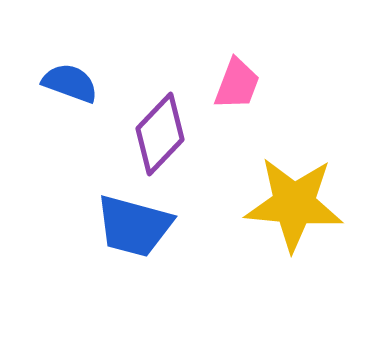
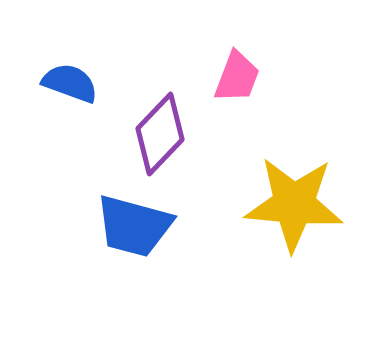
pink trapezoid: moved 7 px up
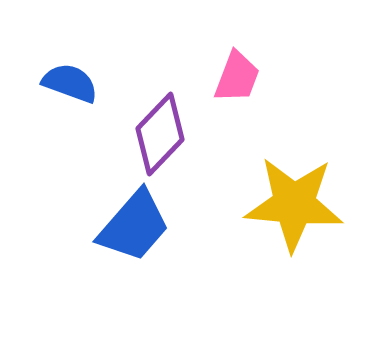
blue trapezoid: rotated 64 degrees counterclockwise
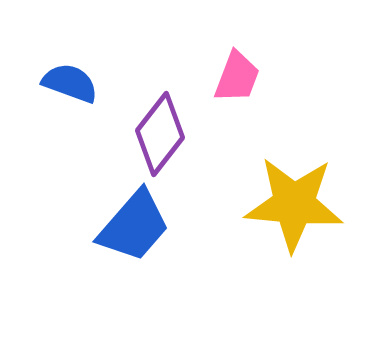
purple diamond: rotated 6 degrees counterclockwise
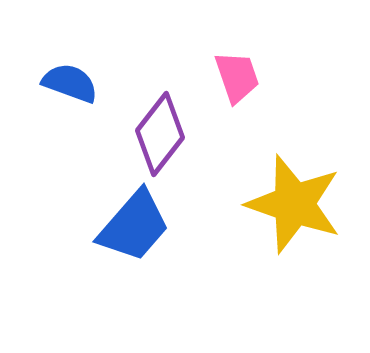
pink trapezoid: rotated 40 degrees counterclockwise
yellow star: rotated 14 degrees clockwise
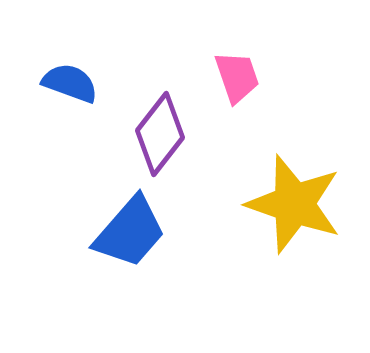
blue trapezoid: moved 4 px left, 6 px down
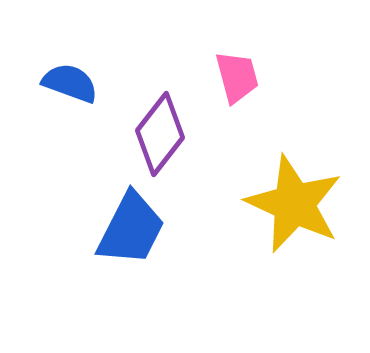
pink trapezoid: rotated 4 degrees clockwise
yellow star: rotated 6 degrees clockwise
blue trapezoid: moved 1 px right, 3 px up; rotated 14 degrees counterclockwise
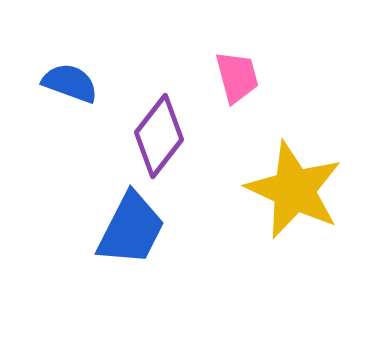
purple diamond: moved 1 px left, 2 px down
yellow star: moved 14 px up
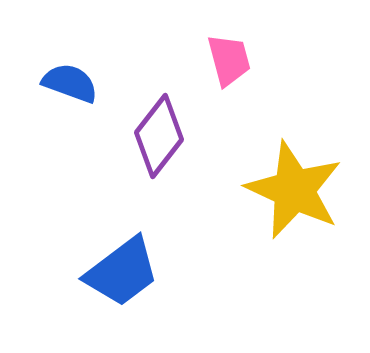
pink trapezoid: moved 8 px left, 17 px up
blue trapezoid: moved 9 px left, 43 px down; rotated 26 degrees clockwise
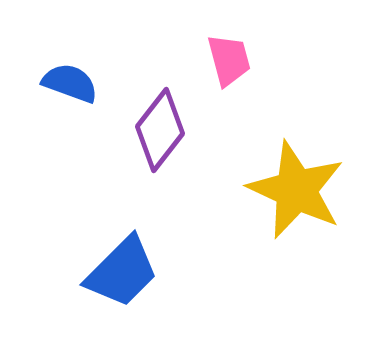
purple diamond: moved 1 px right, 6 px up
yellow star: moved 2 px right
blue trapezoid: rotated 8 degrees counterclockwise
